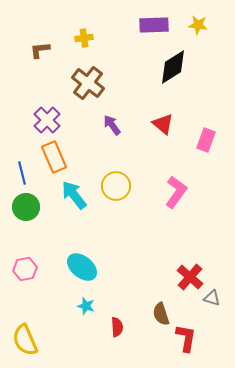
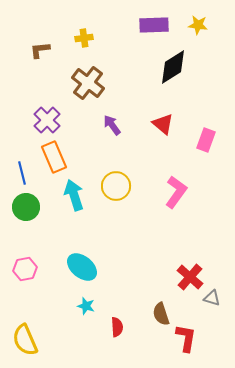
cyan arrow: rotated 20 degrees clockwise
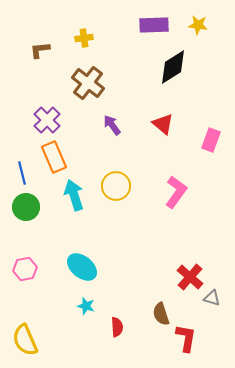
pink rectangle: moved 5 px right
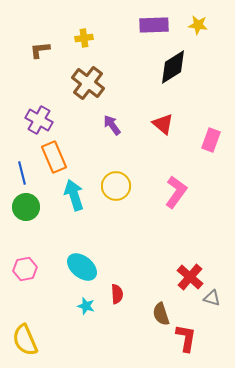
purple cross: moved 8 px left; rotated 16 degrees counterclockwise
red semicircle: moved 33 px up
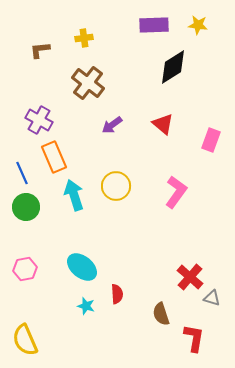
purple arrow: rotated 90 degrees counterclockwise
blue line: rotated 10 degrees counterclockwise
red L-shape: moved 8 px right
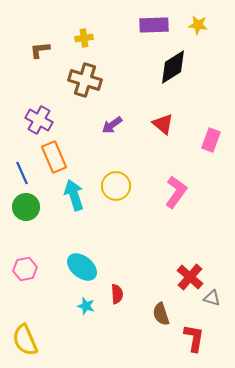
brown cross: moved 3 px left, 3 px up; rotated 20 degrees counterclockwise
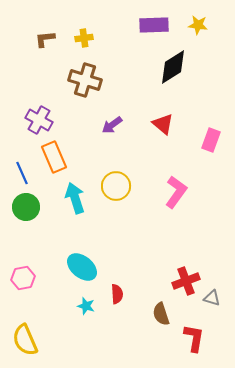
brown L-shape: moved 5 px right, 11 px up
cyan arrow: moved 1 px right, 3 px down
pink hexagon: moved 2 px left, 9 px down
red cross: moved 4 px left, 4 px down; rotated 28 degrees clockwise
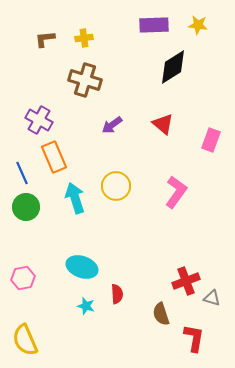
cyan ellipse: rotated 20 degrees counterclockwise
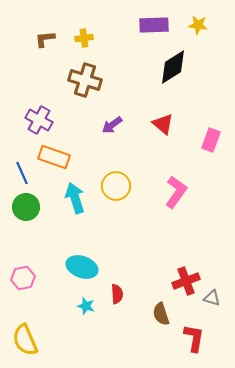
orange rectangle: rotated 48 degrees counterclockwise
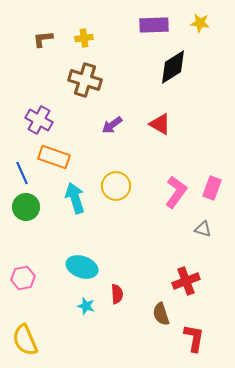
yellow star: moved 2 px right, 2 px up
brown L-shape: moved 2 px left
red triangle: moved 3 px left; rotated 10 degrees counterclockwise
pink rectangle: moved 1 px right, 48 px down
gray triangle: moved 9 px left, 69 px up
